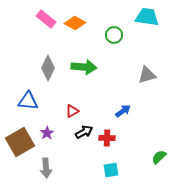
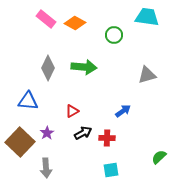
black arrow: moved 1 px left, 1 px down
brown square: rotated 16 degrees counterclockwise
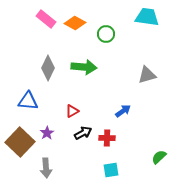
green circle: moved 8 px left, 1 px up
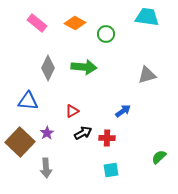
pink rectangle: moved 9 px left, 4 px down
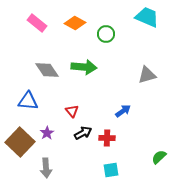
cyan trapezoid: rotated 15 degrees clockwise
gray diamond: moved 1 px left, 2 px down; rotated 60 degrees counterclockwise
red triangle: rotated 40 degrees counterclockwise
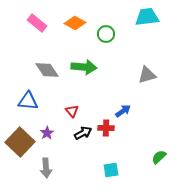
cyan trapezoid: rotated 30 degrees counterclockwise
red cross: moved 1 px left, 10 px up
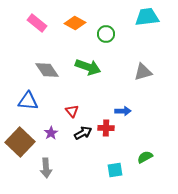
green arrow: moved 4 px right; rotated 15 degrees clockwise
gray triangle: moved 4 px left, 3 px up
blue arrow: rotated 35 degrees clockwise
purple star: moved 4 px right
green semicircle: moved 14 px left; rotated 14 degrees clockwise
cyan square: moved 4 px right
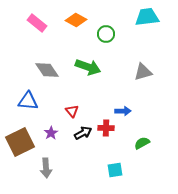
orange diamond: moved 1 px right, 3 px up
brown square: rotated 20 degrees clockwise
green semicircle: moved 3 px left, 14 px up
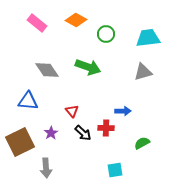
cyan trapezoid: moved 1 px right, 21 px down
black arrow: rotated 72 degrees clockwise
